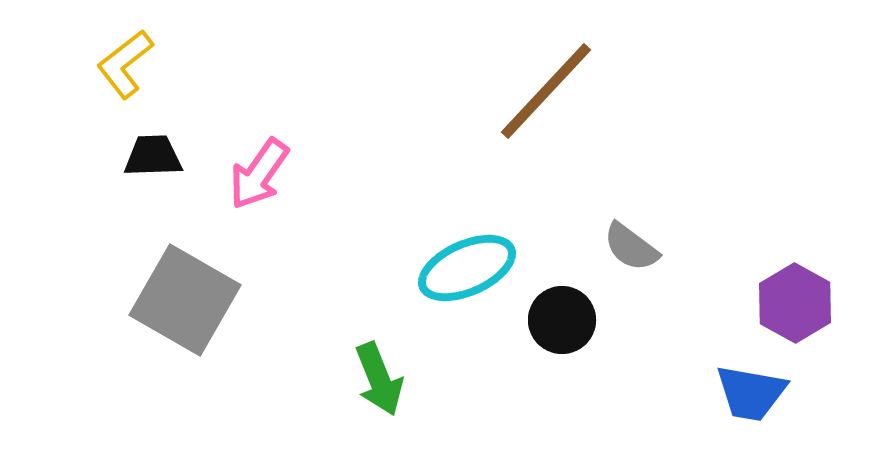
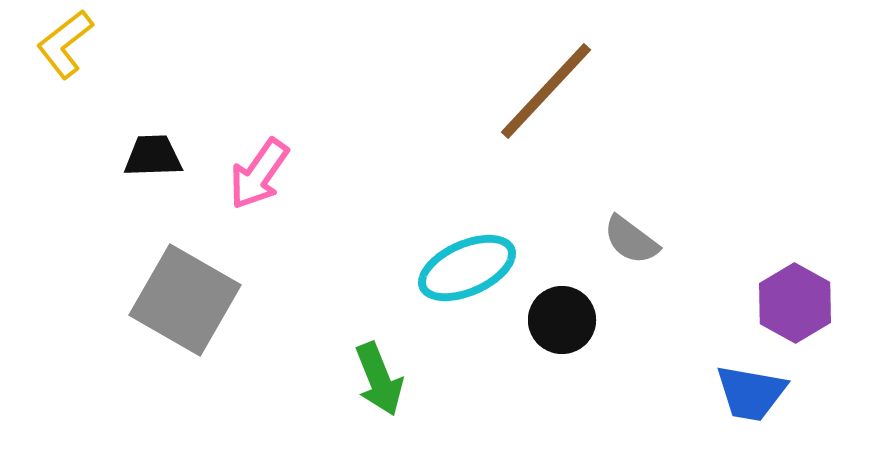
yellow L-shape: moved 60 px left, 20 px up
gray semicircle: moved 7 px up
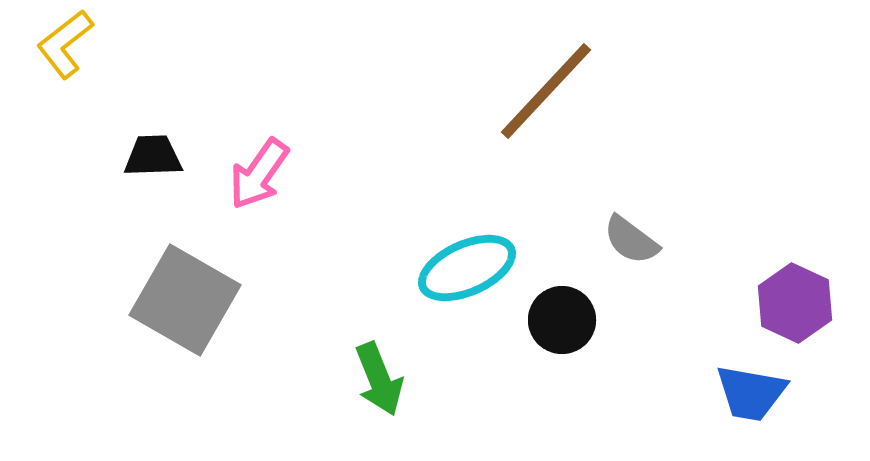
purple hexagon: rotated 4 degrees counterclockwise
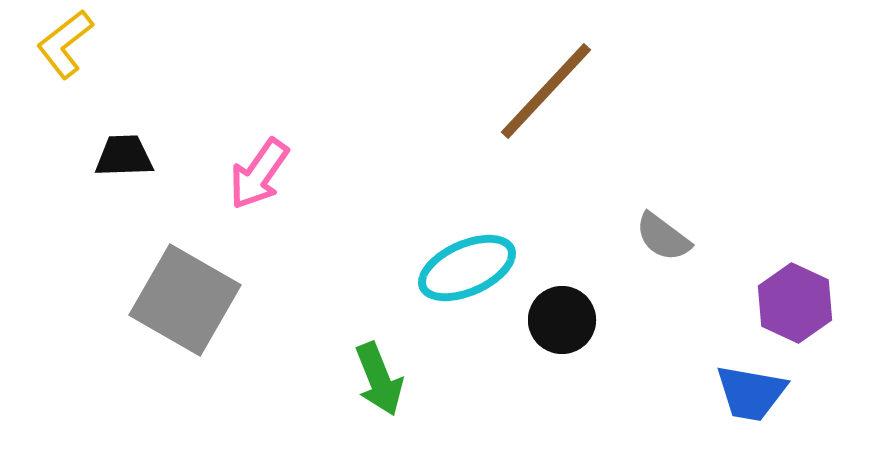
black trapezoid: moved 29 px left
gray semicircle: moved 32 px right, 3 px up
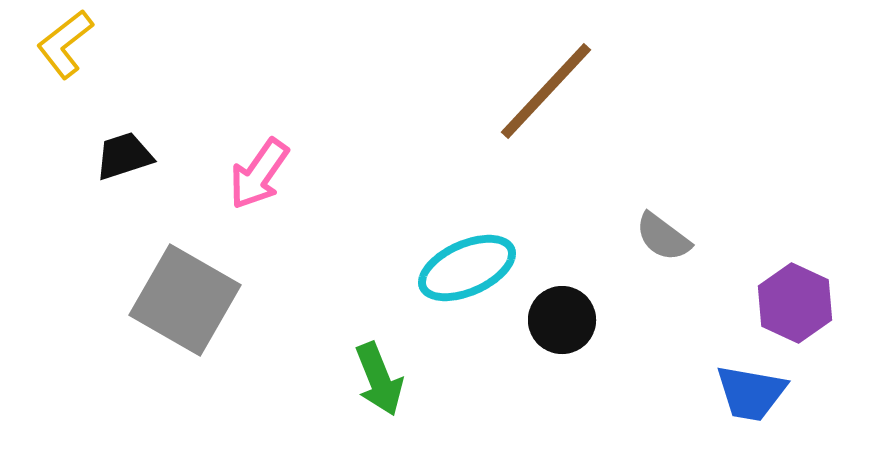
black trapezoid: rotated 16 degrees counterclockwise
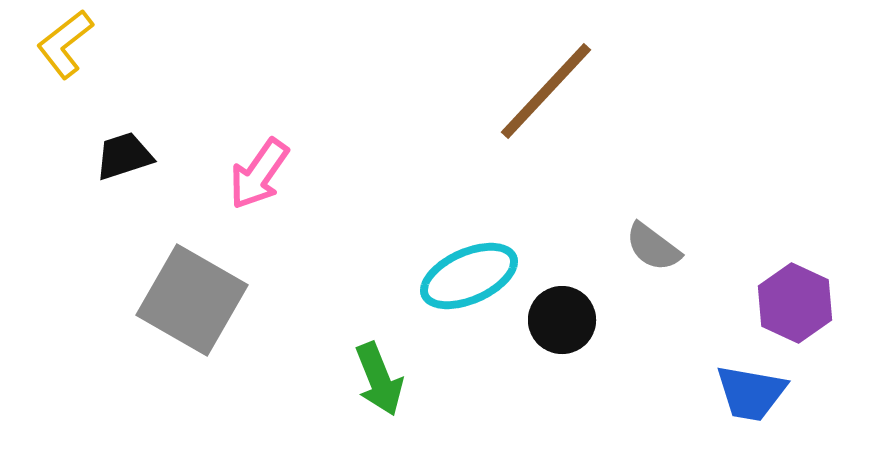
gray semicircle: moved 10 px left, 10 px down
cyan ellipse: moved 2 px right, 8 px down
gray square: moved 7 px right
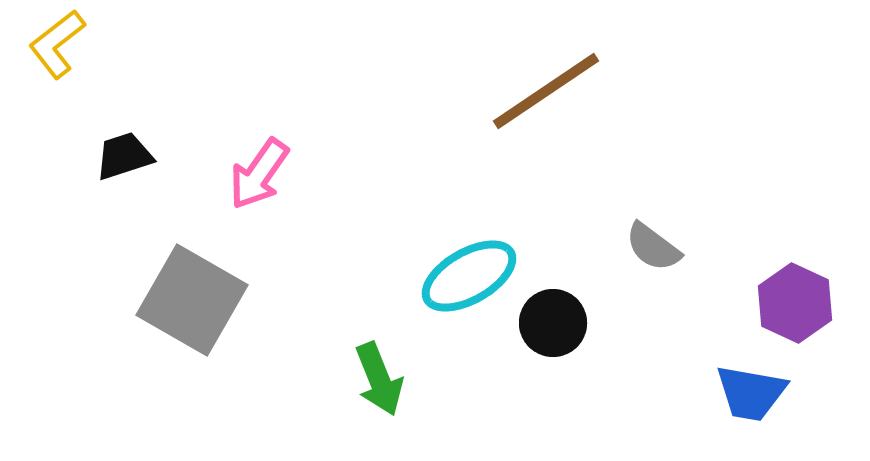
yellow L-shape: moved 8 px left
brown line: rotated 13 degrees clockwise
cyan ellipse: rotated 6 degrees counterclockwise
black circle: moved 9 px left, 3 px down
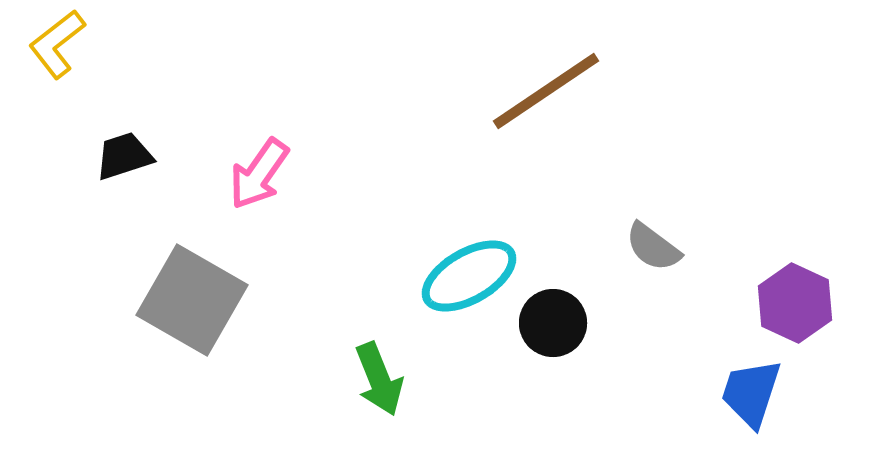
blue trapezoid: rotated 98 degrees clockwise
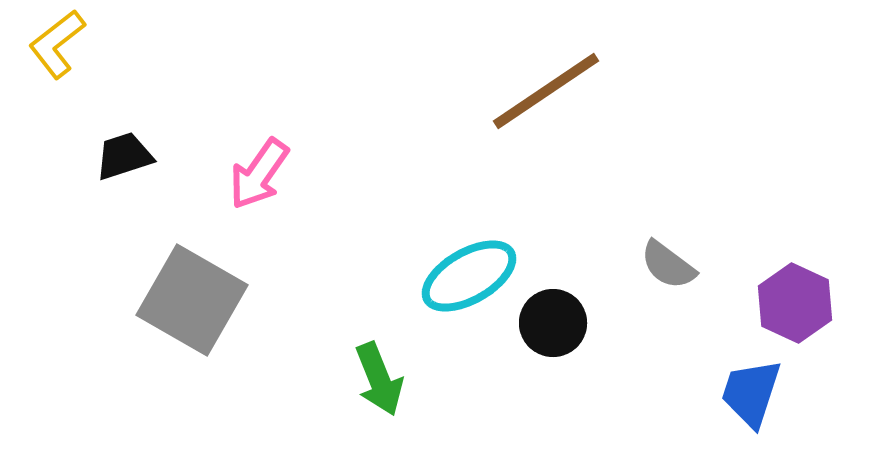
gray semicircle: moved 15 px right, 18 px down
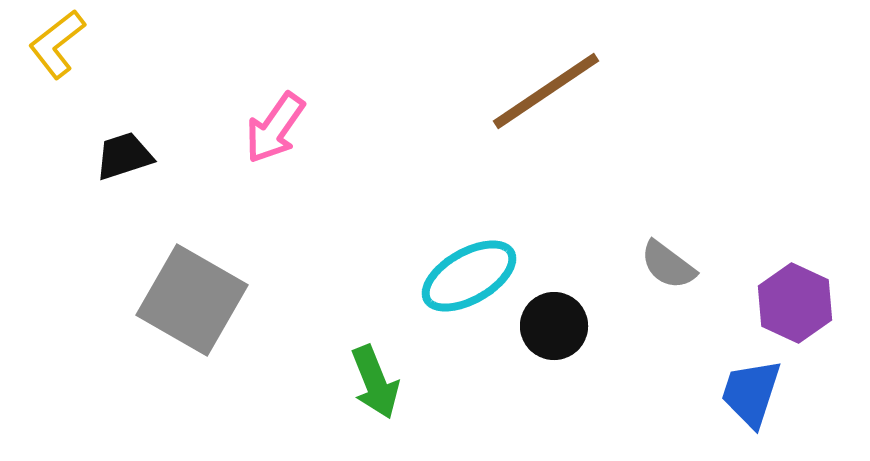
pink arrow: moved 16 px right, 46 px up
black circle: moved 1 px right, 3 px down
green arrow: moved 4 px left, 3 px down
